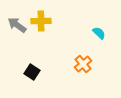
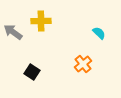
gray arrow: moved 4 px left, 7 px down
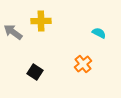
cyan semicircle: rotated 16 degrees counterclockwise
black square: moved 3 px right
